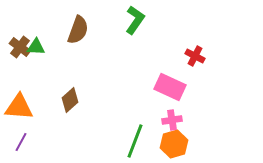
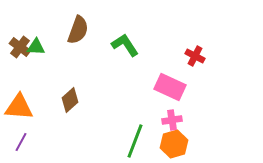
green L-shape: moved 10 px left, 25 px down; rotated 68 degrees counterclockwise
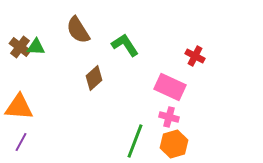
brown semicircle: rotated 128 degrees clockwise
brown diamond: moved 24 px right, 22 px up
pink cross: moved 3 px left, 3 px up; rotated 24 degrees clockwise
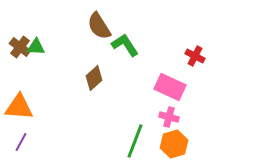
brown semicircle: moved 21 px right, 4 px up
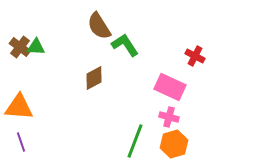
brown diamond: rotated 15 degrees clockwise
purple line: rotated 48 degrees counterclockwise
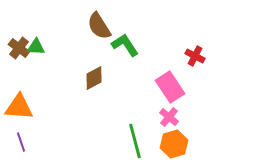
brown cross: moved 1 px left, 1 px down
pink rectangle: rotated 32 degrees clockwise
pink cross: rotated 24 degrees clockwise
green line: rotated 36 degrees counterclockwise
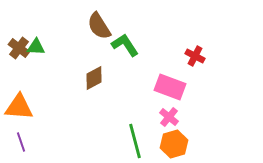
pink rectangle: rotated 36 degrees counterclockwise
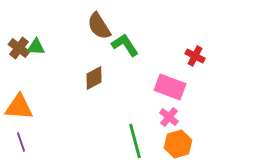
orange hexagon: moved 4 px right
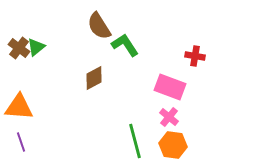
green triangle: rotated 42 degrees counterclockwise
red cross: rotated 18 degrees counterclockwise
orange hexagon: moved 5 px left, 1 px down; rotated 24 degrees clockwise
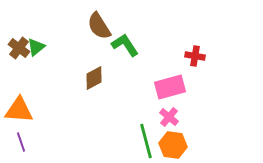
pink rectangle: rotated 36 degrees counterclockwise
orange triangle: moved 3 px down
green line: moved 11 px right
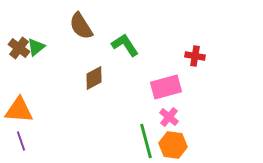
brown semicircle: moved 18 px left
pink rectangle: moved 4 px left
purple line: moved 1 px up
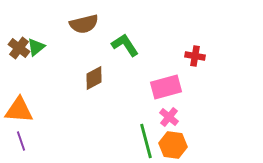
brown semicircle: moved 3 px right, 2 px up; rotated 72 degrees counterclockwise
